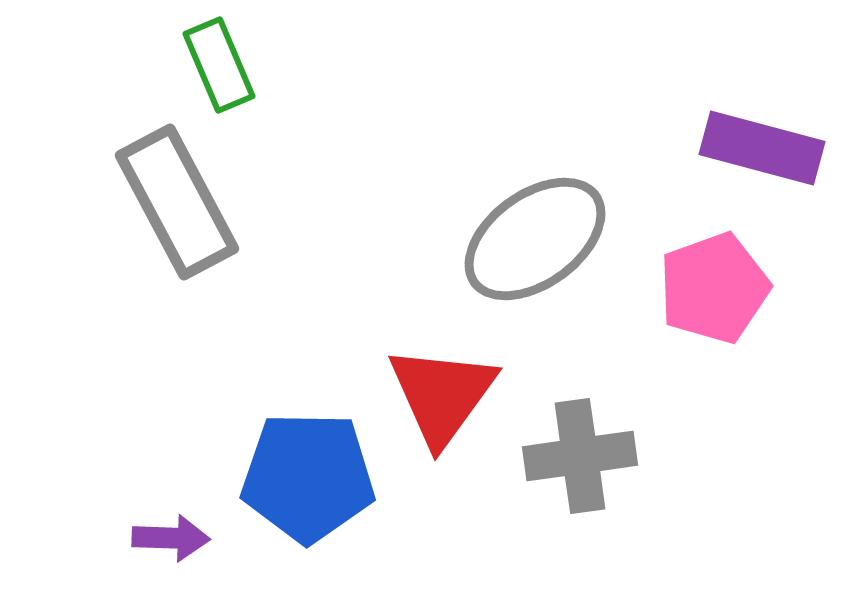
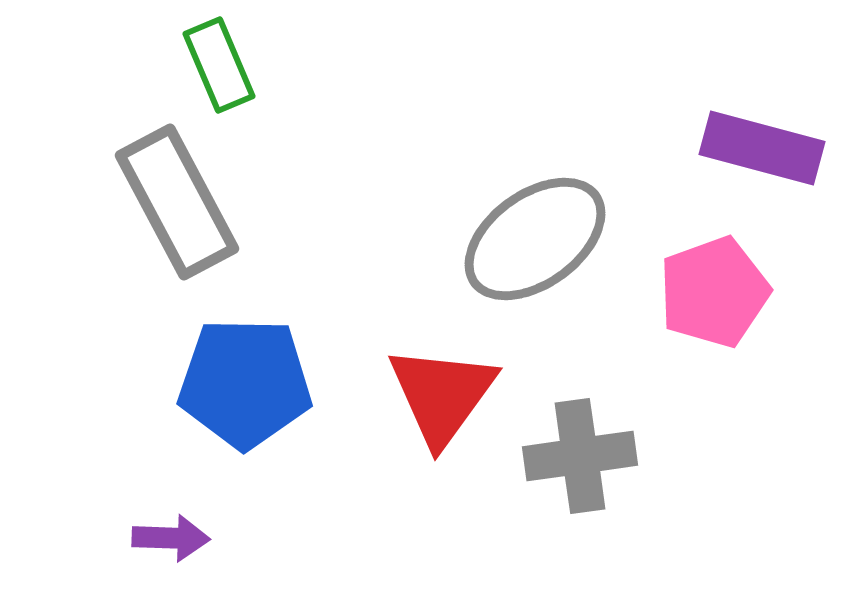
pink pentagon: moved 4 px down
blue pentagon: moved 63 px left, 94 px up
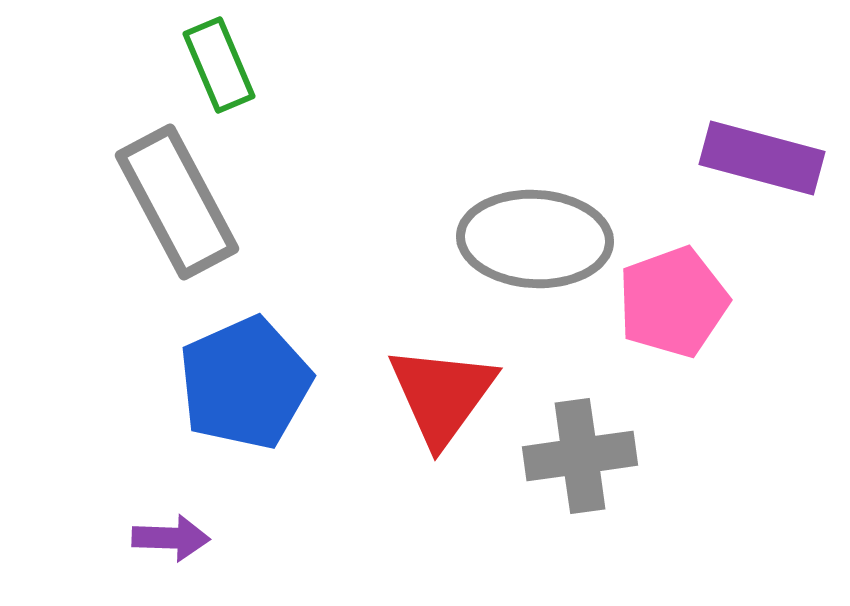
purple rectangle: moved 10 px down
gray ellipse: rotated 39 degrees clockwise
pink pentagon: moved 41 px left, 10 px down
blue pentagon: rotated 25 degrees counterclockwise
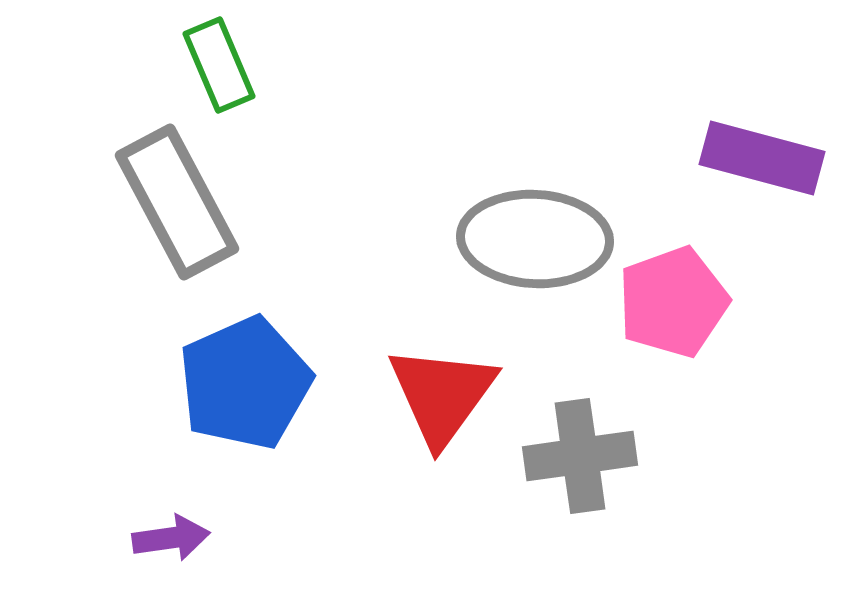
purple arrow: rotated 10 degrees counterclockwise
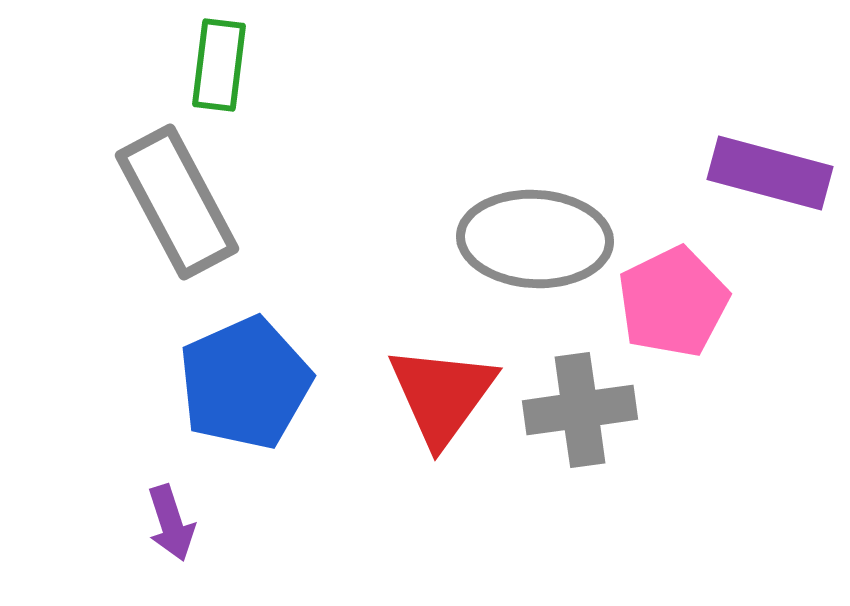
green rectangle: rotated 30 degrees clockwise
purple rectangle: moved 8 px right, 15 px down
pink pentagon: rotated 6 degrees counterclockwise
gray cross: moved 46 px up
purple arrow: moved 15 px up; rotated 80 degrees clockwise
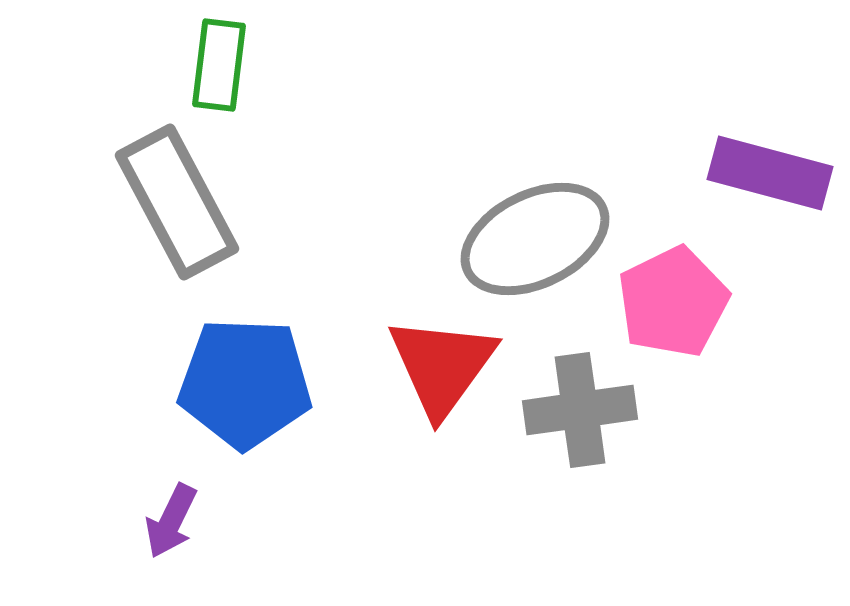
gray ellipse: rotated 29 degrees counterclockwise
blue pentagon: rotated 26 degrees clockwise
red triangle: moved 29 px up
purple arrow: moved 2 px up; rotated 44 degrees clockwise
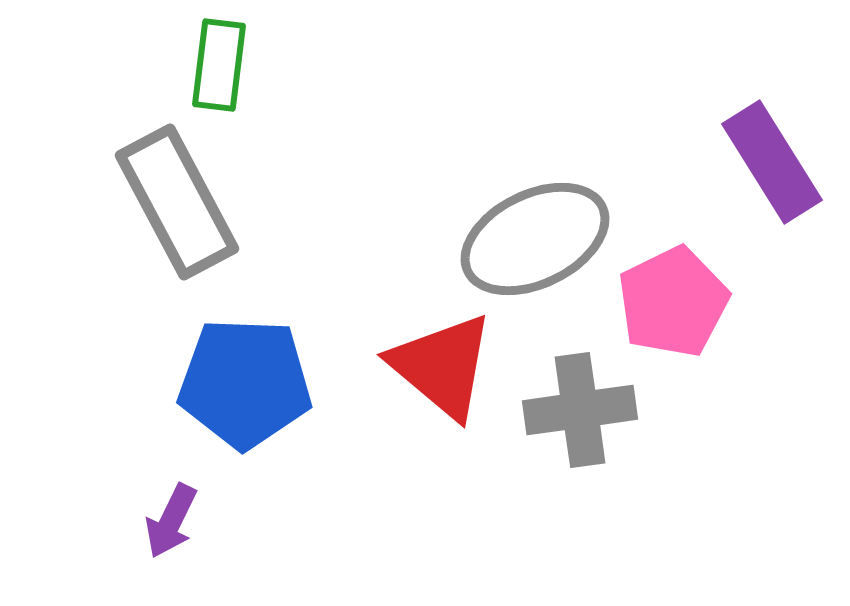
purple rectangle: moved 2 px right, 11 px up; rotated 43 degrees clockwise
red triangle: rotated 26 degrees counterclockwise
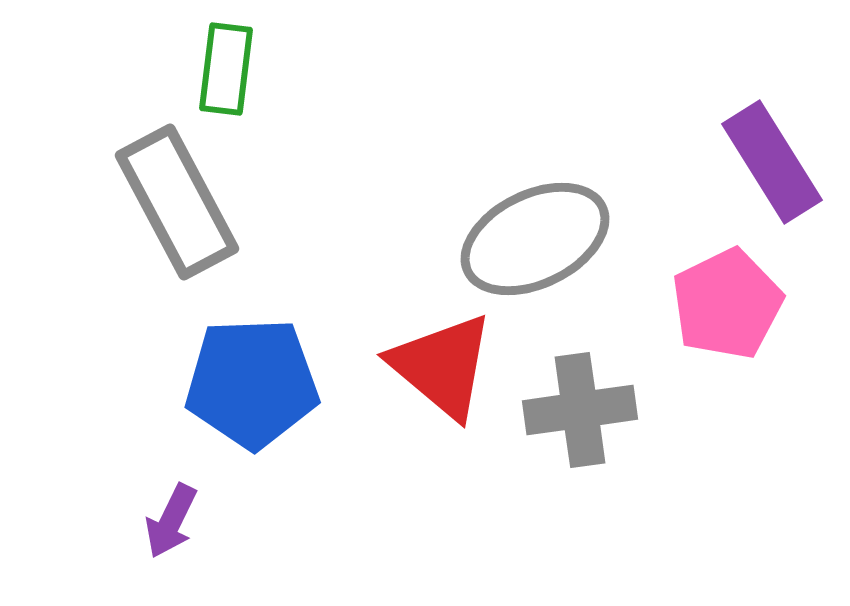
green rectangle: moved 7 px right, 4 px down
pink pentagon: moved 54 px right, 2 px down
blue pentagon: moved 7 px right; rotated 4 degrees counterclockwise
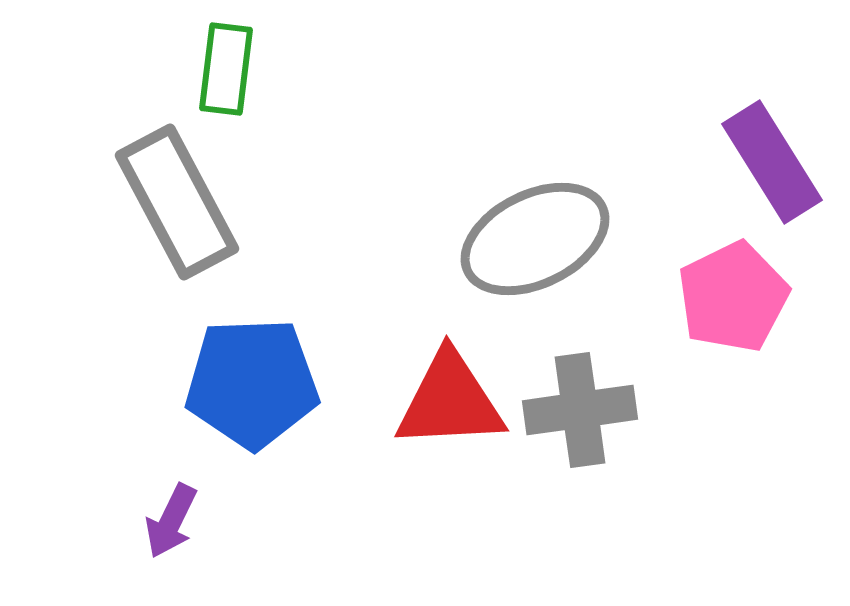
pink pentagon: moved 6 px right, 7 px up
red triangle: moved 8 px right, 35 px down; rotated 43 degrees counterclockwise
